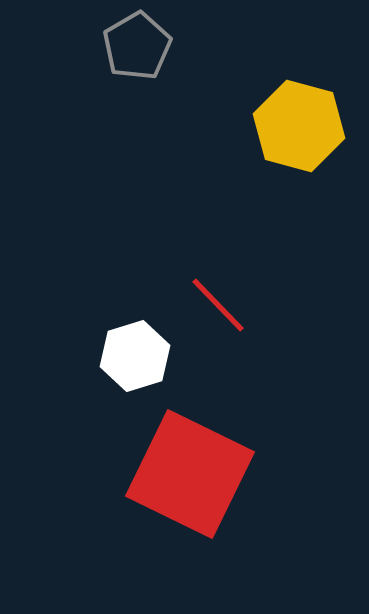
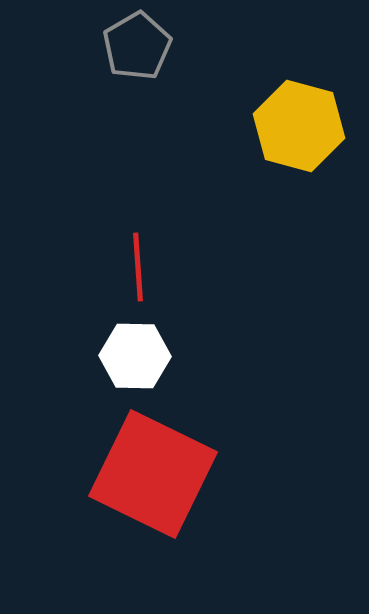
red line: moved 80 px left, 38 px up; rotated 40 degrees clockwise
white hexagon: rotated 18 degrees clockwise
red square: moved 37 px left
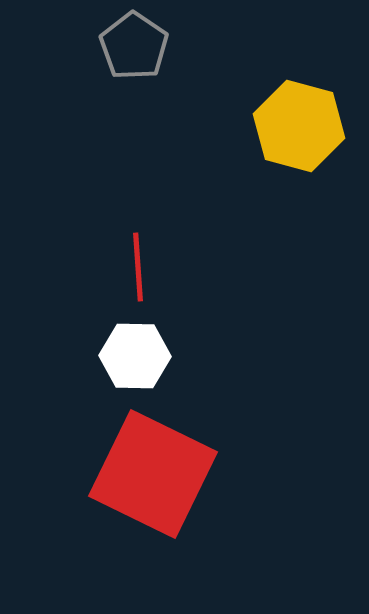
gray pentagon: moved 3 px left; rotated 8 degrees counterclockwise
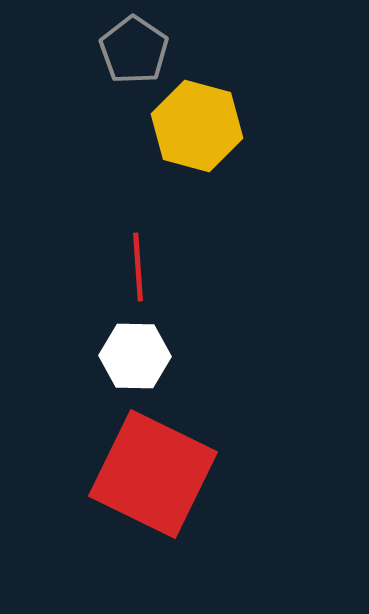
gray pentagon: moved 4 px down
yellow hexagon: moved 102 px left
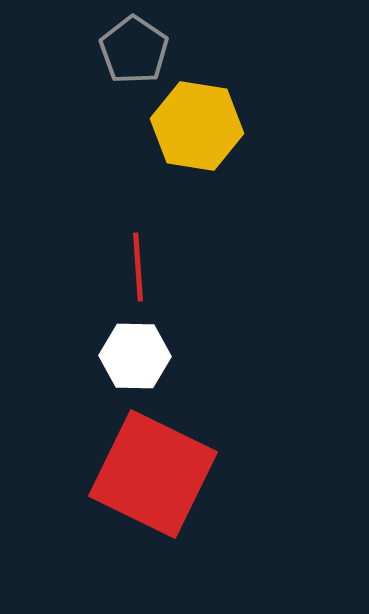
yellow hexagon: rotated 6 degrees counterclockwise
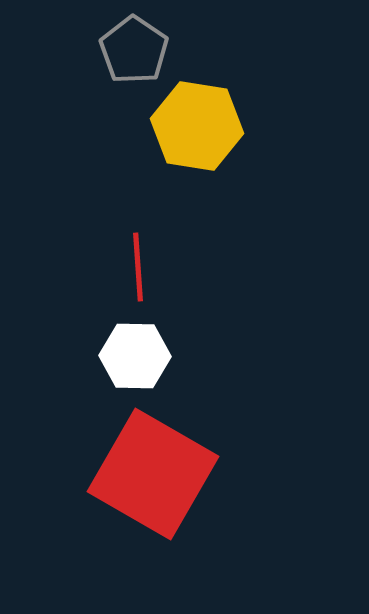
red square: rotated 4 degrees clockwise
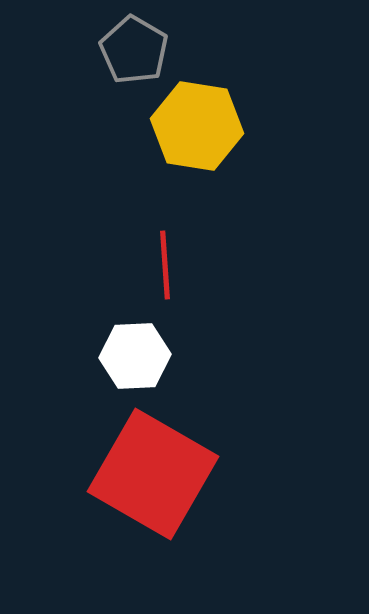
gray pentagon: rotated 4 degrees counterclockwise
red line: moved 27 px right, 2 px up
white hexagon: rotated 4 degrees counterclockwise
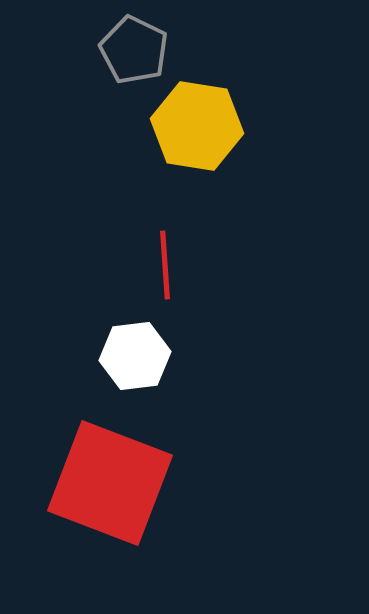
gray pentagon: rotated 4 degrees counterclockwise
white hexagon: rotated 4 degrees counterclockwise
red square: moved 43 px left, 9 px down; rotated 9 degrees counterclockwise
